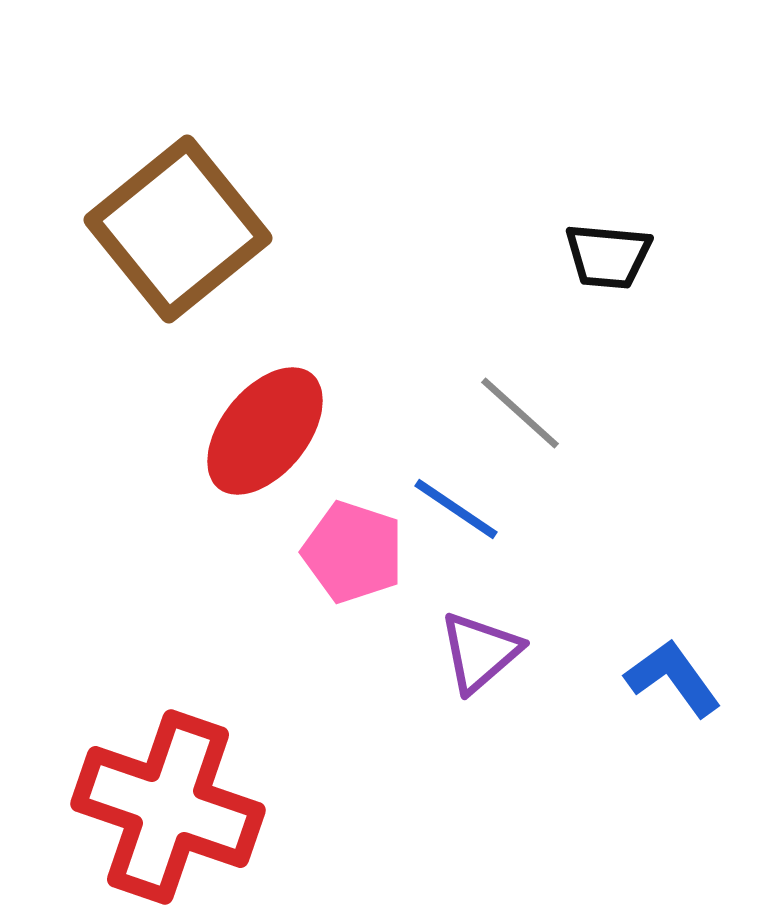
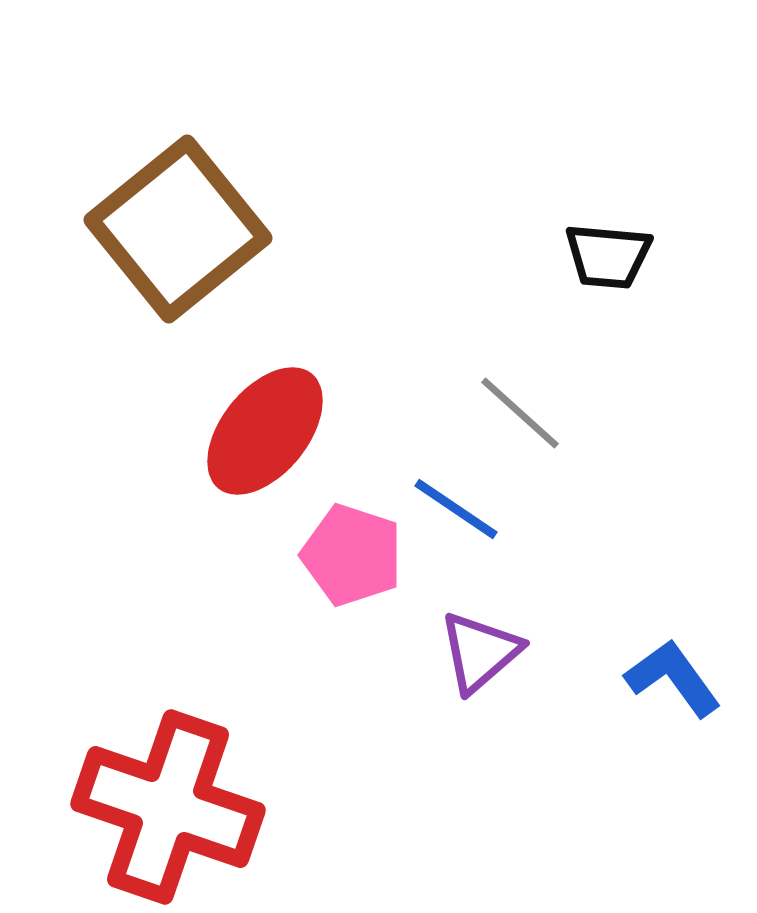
pink pentagon: moved 1 px left, 3 px down
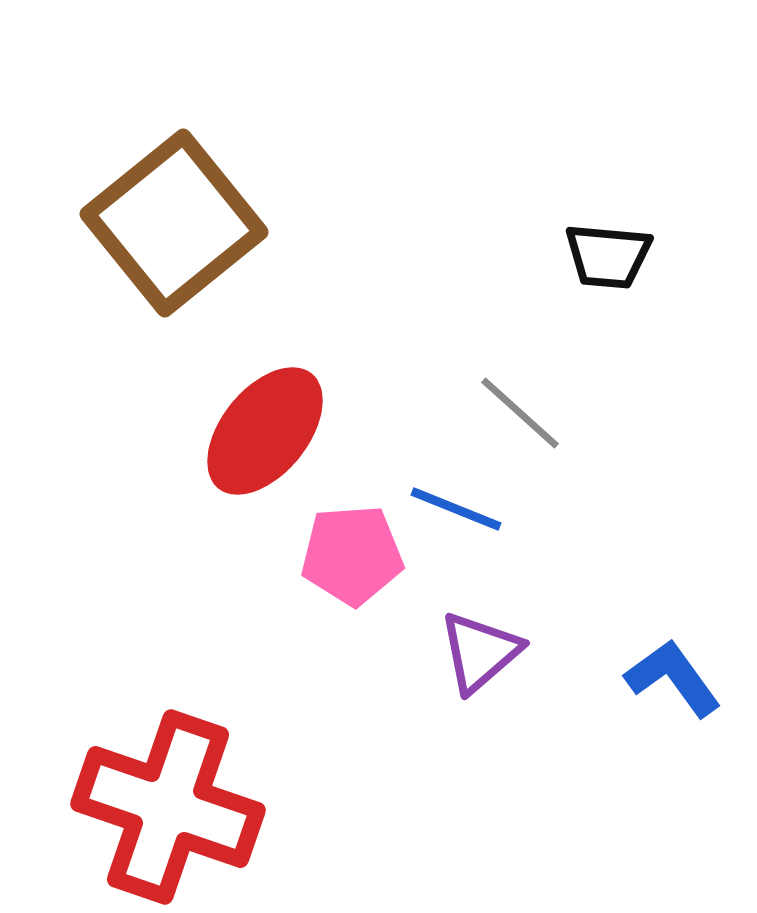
brown square: moved 4 px left, 6 px up
blue line: rotated 12 degrees counterclockwise
pink pentagon: rotated 22 degrees counterclockwise
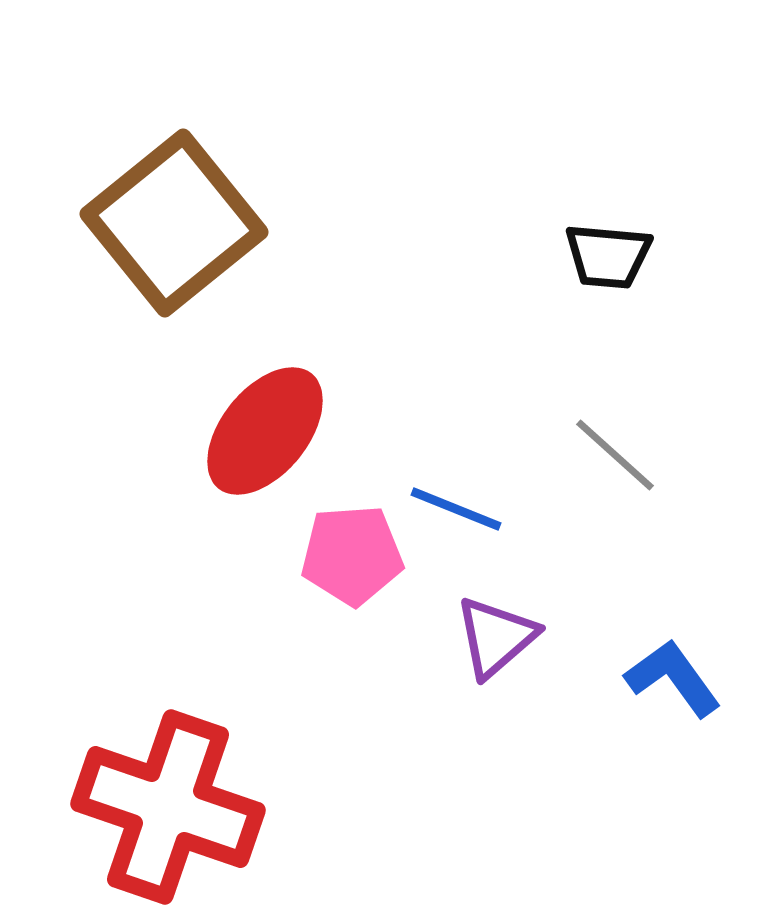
gray line: moved 95 px right, 42 px down
purple triangle: moved 16 px right, 15 px up
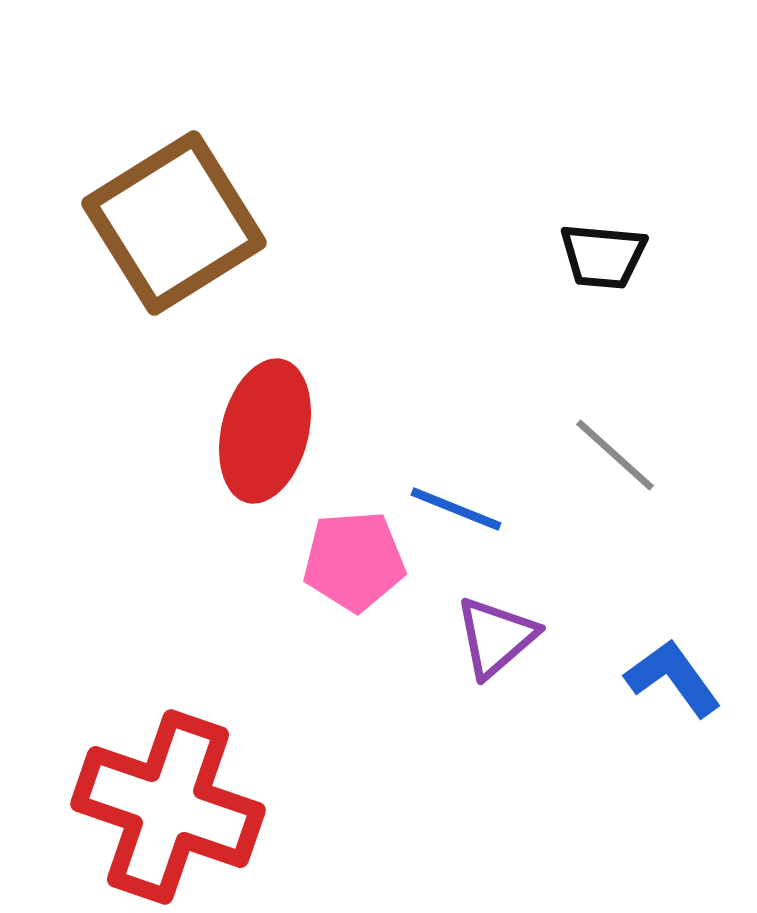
brown square: rotated 7 degrees clockwise
black trapezoid: moved 5 px left
red ellipse: rotated 25 degrees counterclockwise
pink pentagon: moved 2 px right, 6 px down
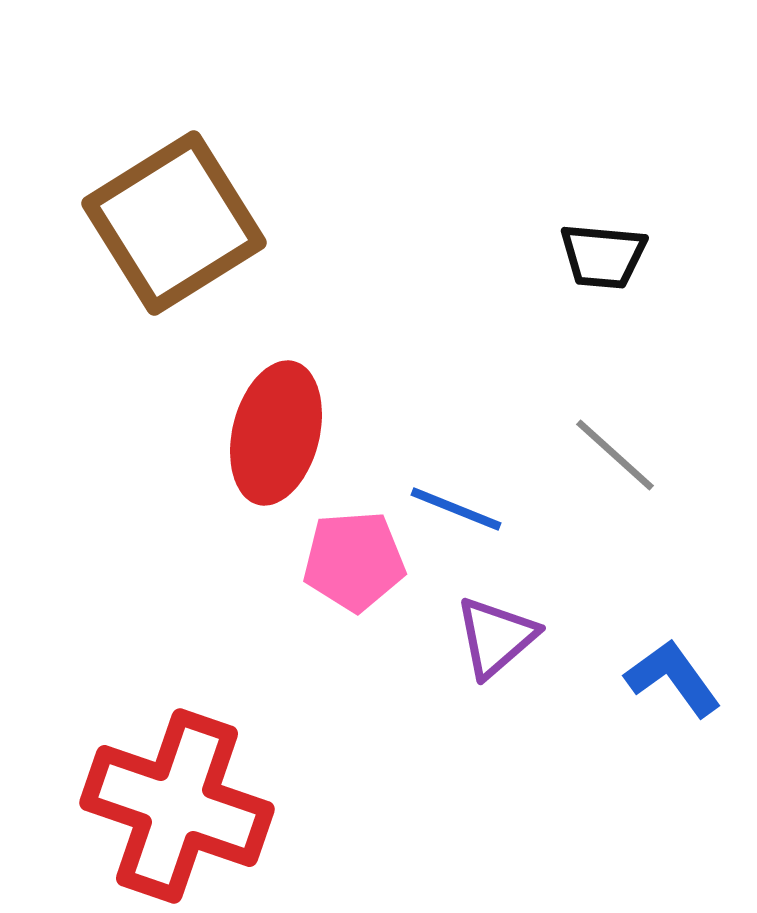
red ellipse: moved 11 px right, 2 px down
red cross: moved 9 px right, 1 px up
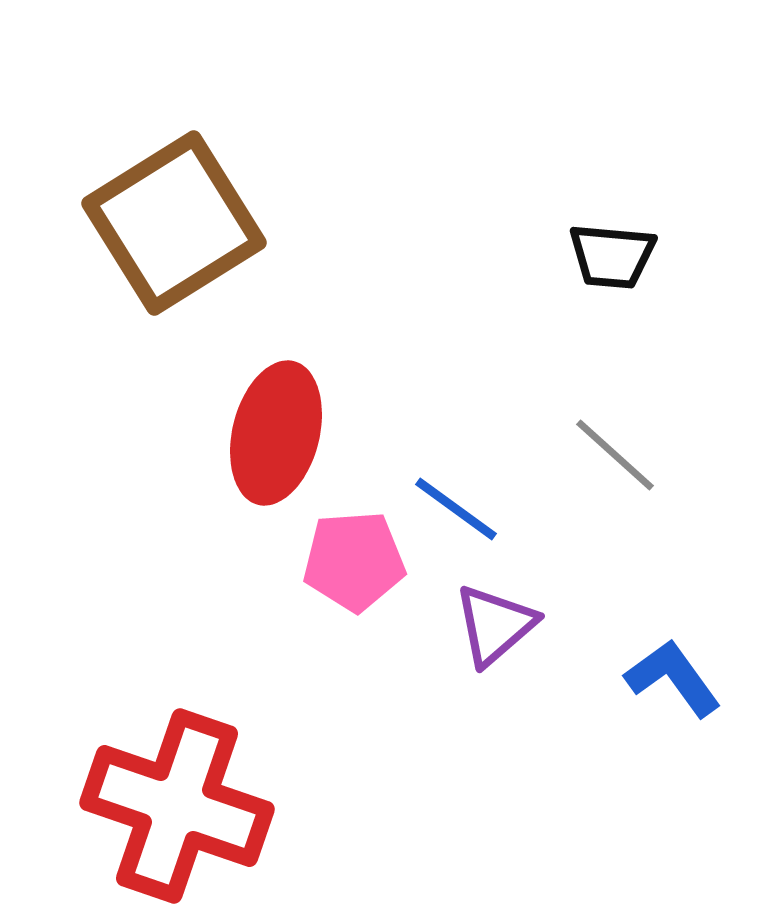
black trapezoid: moved 9 px right
blue line: rotated 14 degrees clockwise
purple triangle: moved 1 px left, 12 px up
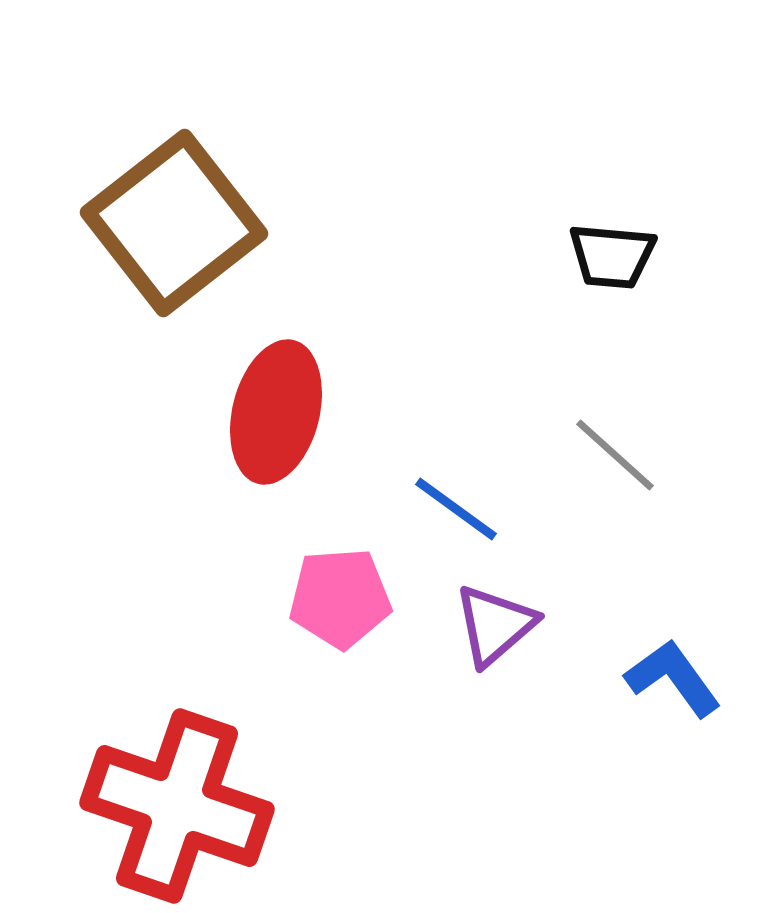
brown square: rotated 6 degrees counterclockwise
red ellipse: moved 21 px up
pink pentagon: moved 14 px left, 37 px down
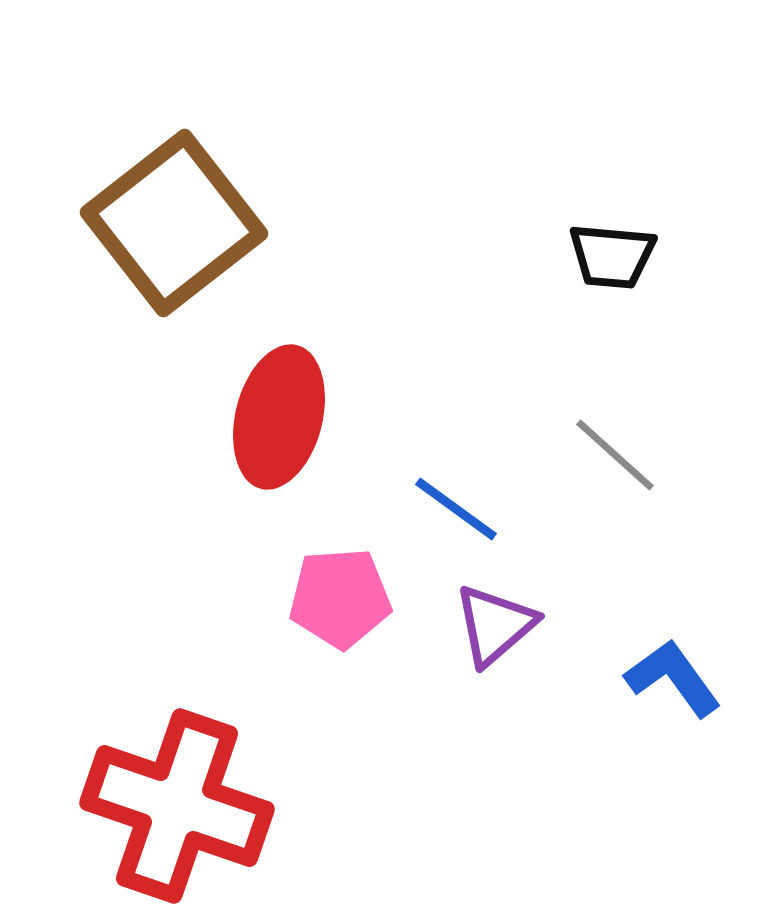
red ellipse: moved 3 px right, 5 px down
